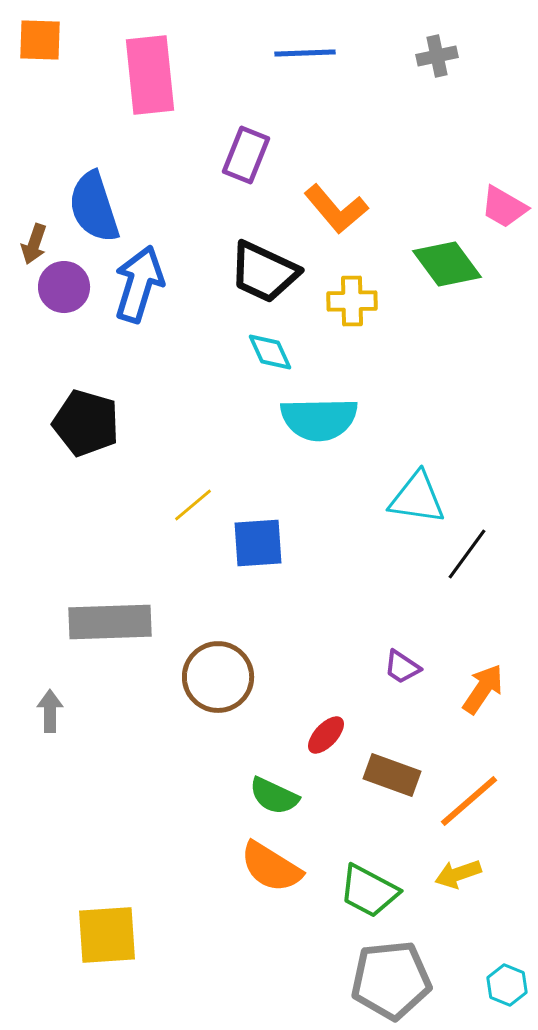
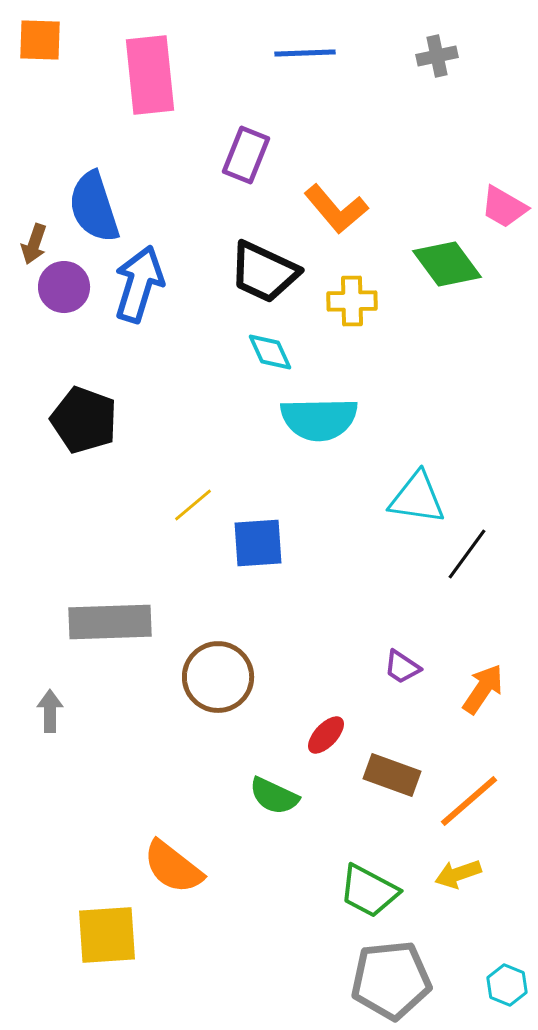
black pentagon: moved 2 px left, 3 px up; rotated 4 degrees clockwise
orange semicircle: moved 98 px left; rotated 6 degrees clockwise
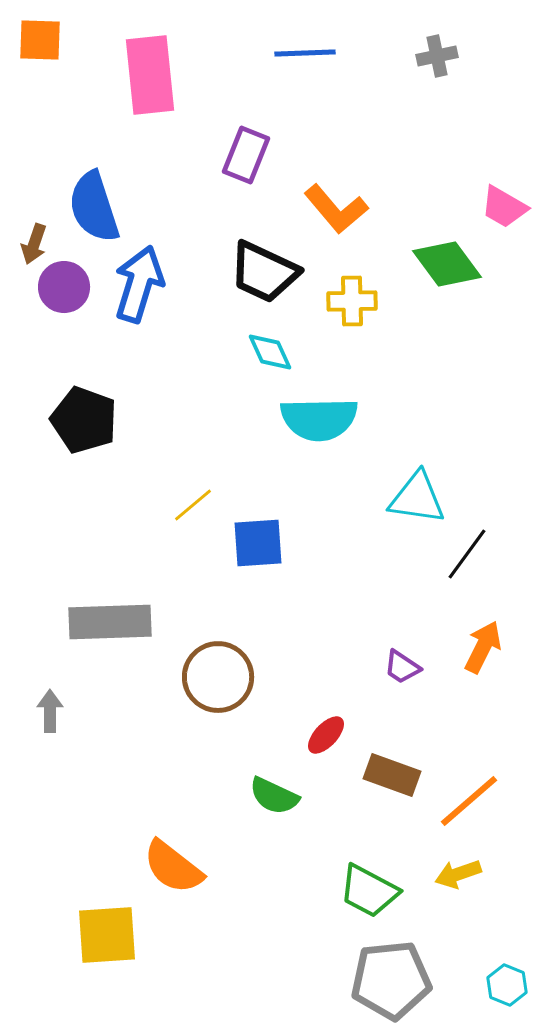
orange arrow: moved 42 px up; rotated 8 degrees counterclockwise
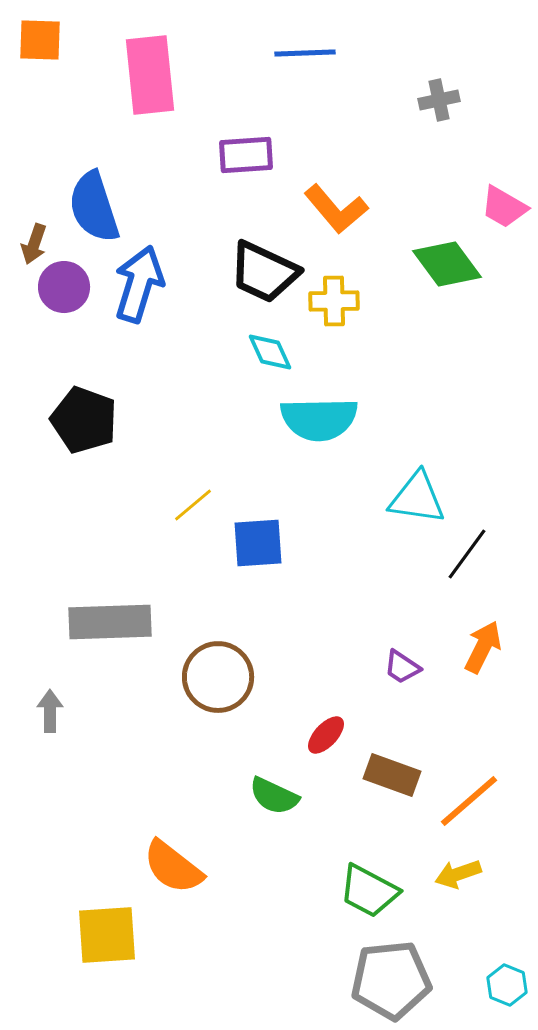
gray cross: moved 2 px right, 44 px down
purple rectangle: rotated 64 degrees clockwise
yellow cross: moved 18 px left
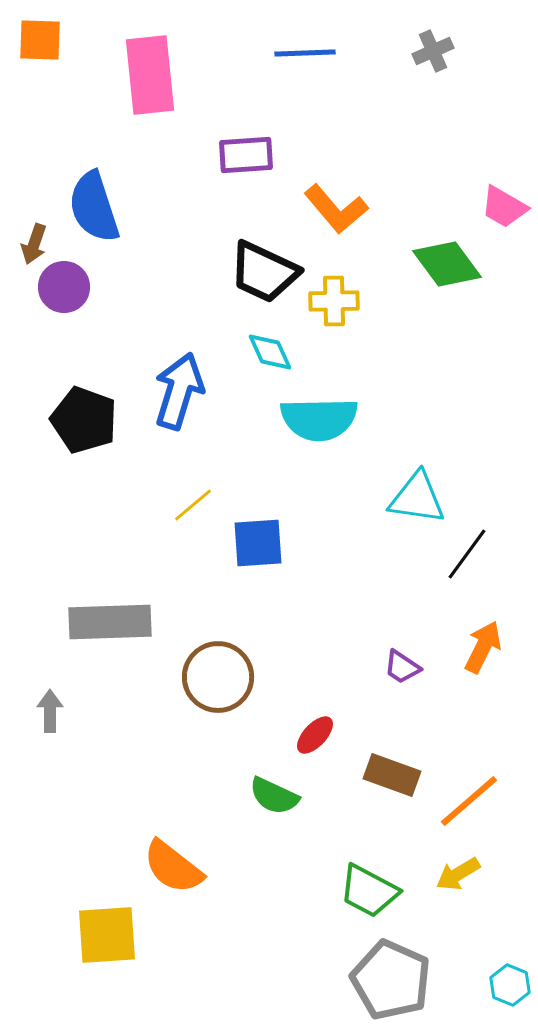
gray cross: moved 6 px left, 49 px up; rotated 12 degrees counterclockwise
blue arrow: moved 40 px right, 107 px down
red ellipse: moved 11 px left
yellow arrow: rotated 12 degrees counterclockwise
gray pentagon: rotated 30 degrees clockwise
cyan hexagon: moved 3 px right
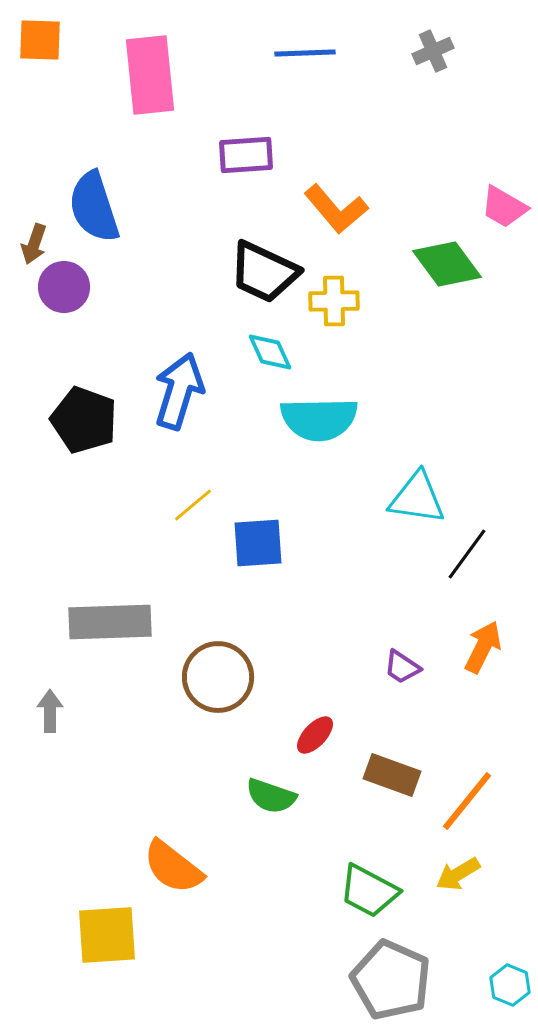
green semicircle: moved 3 px left; rotated 6 degrees counterclockwise
orange line: moved 2 px left; rotated 10 degrees counterclockwise
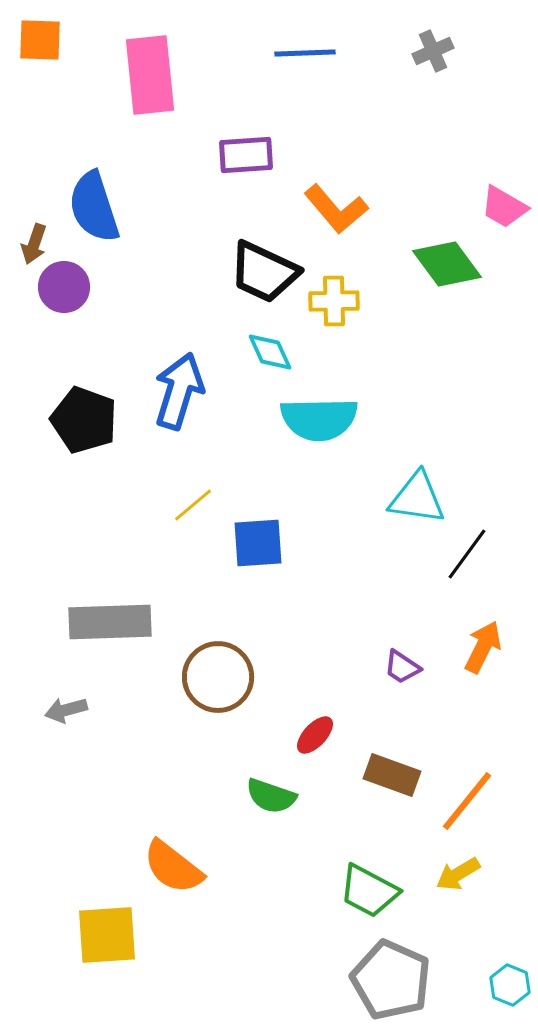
gray arrow: moved 16 px right, 1 px up; rotated 105 degrees counterclockwise
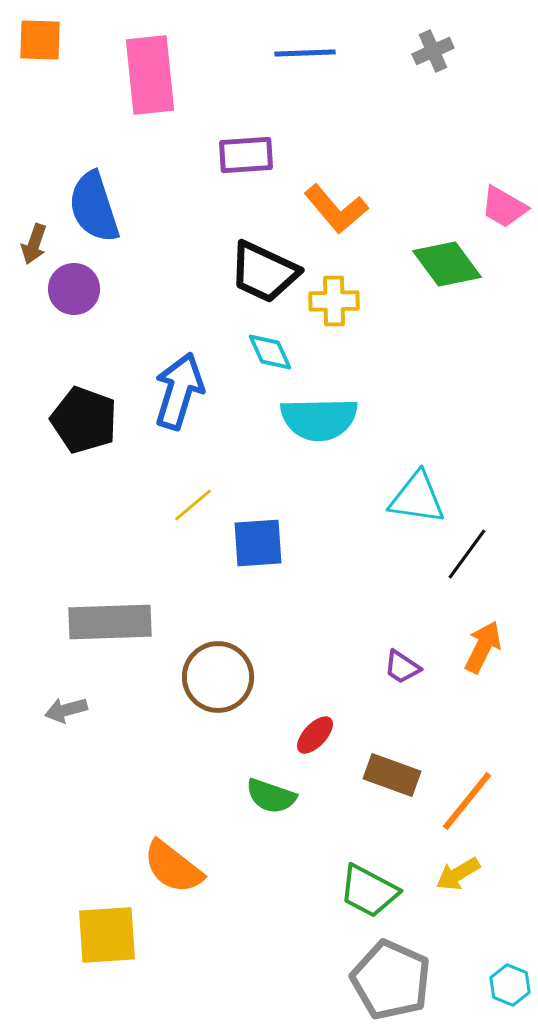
purple circle: moved 10 px right, 2 px down
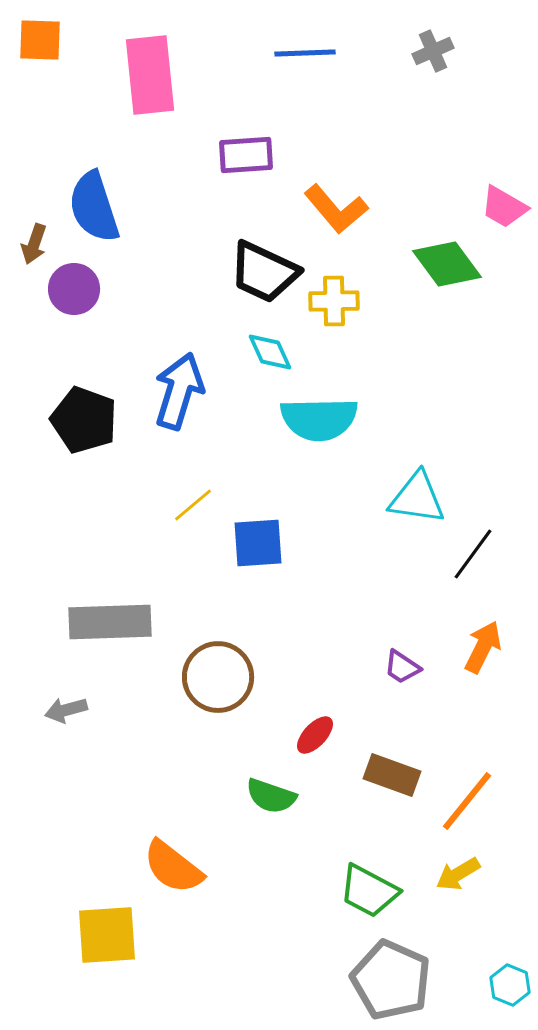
black line: moved 6 px right
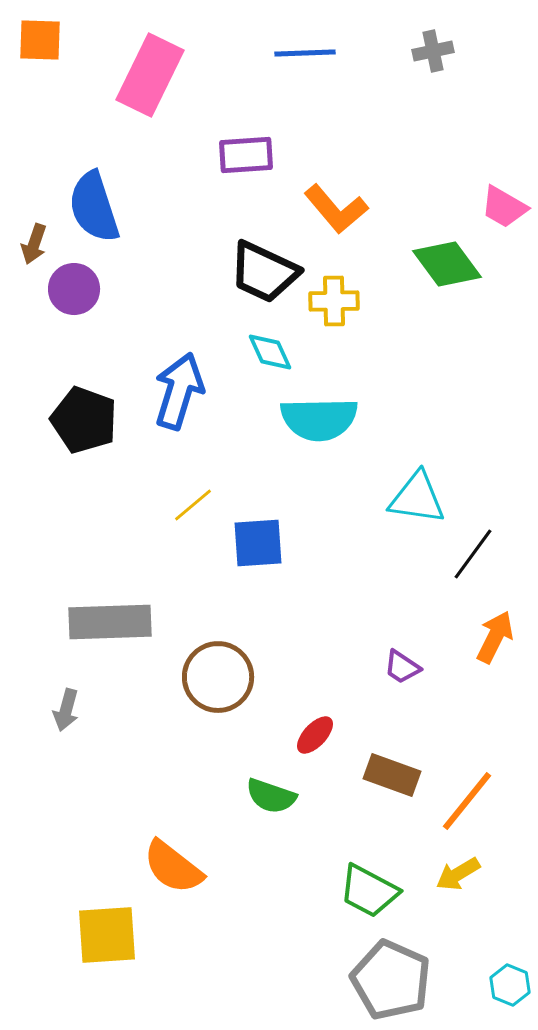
gray cross: rotated 12 degrees clockwise
pink rectangle: rotated 32 degrees clockwise
orange arrow: moved 12 px right, 10 px up
gray arrow: rotated 60 degrees counterclockwise
